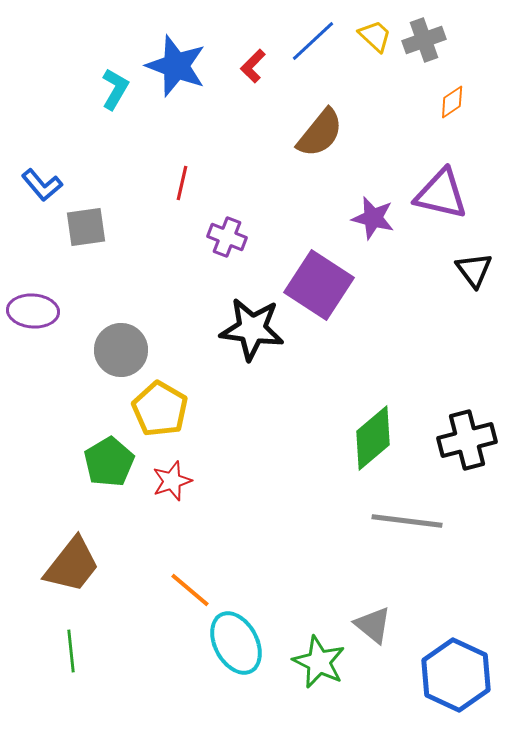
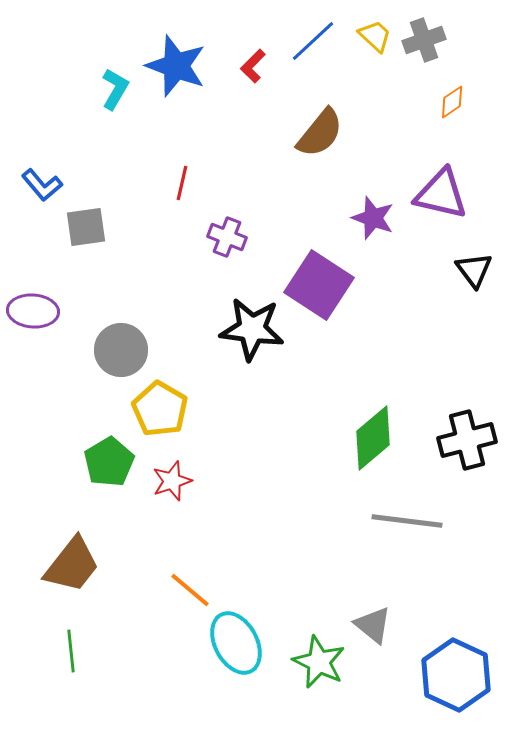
purple star: rotated 6 degrees clockwise
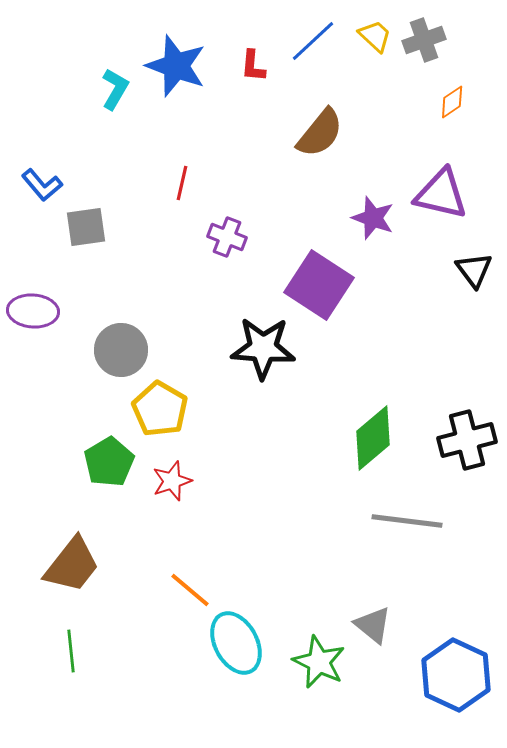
red L-shape: rotated 40 degrees counterclockwise
black star: moved 11 px right, 19 px down; rotated 4 degrees counterclockwise
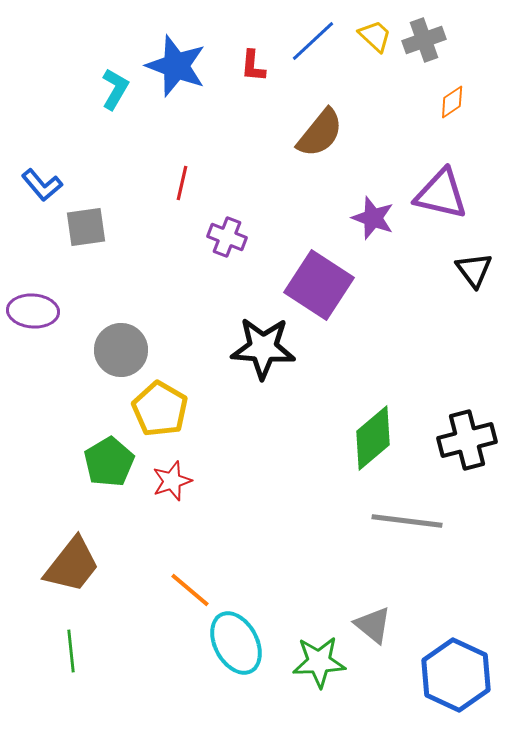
green star: rotated 28 degrees counterclockwise
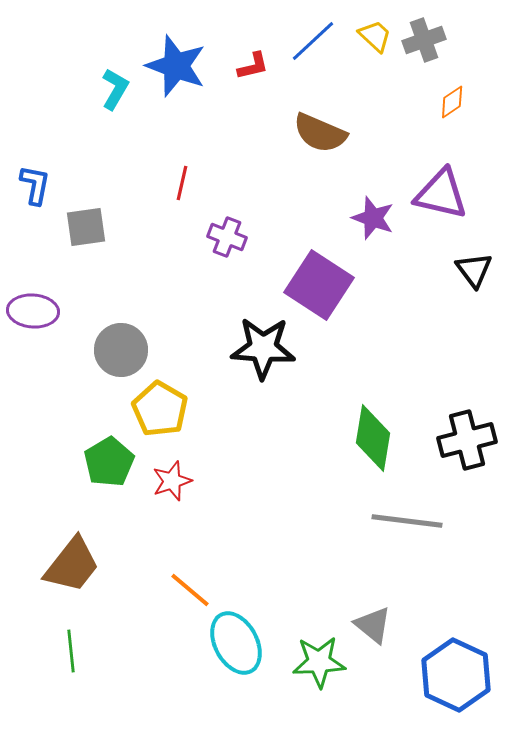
red L-shape: rotated 108 degrees counterclockwise
brown semicircle: rotated 74 degrees clockwise
blue L-shape: moved 7 px left; rotated 129 degrees counterclockwise
green diamond: rotated 40 degrees counterclockwise
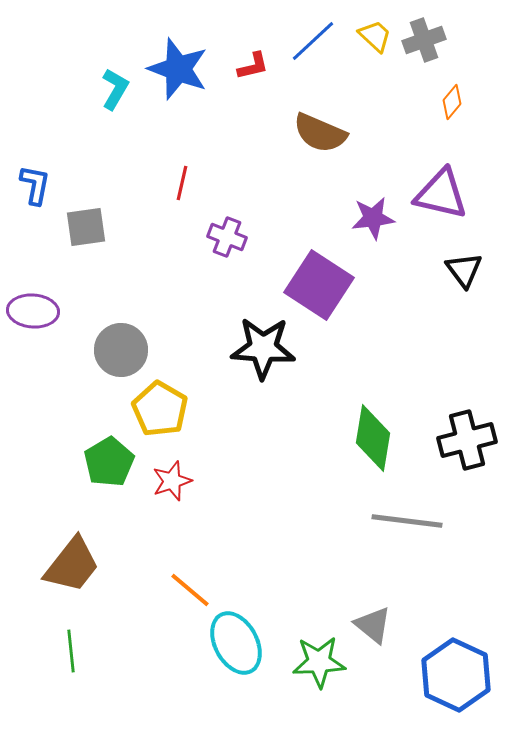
blue star: moved 2 px right, 3 px down
orange diamond: rotated 16 degrees counterclockwise
purple star: rotated 27 degrees counterclockwise
black triangle: moved 10 px left
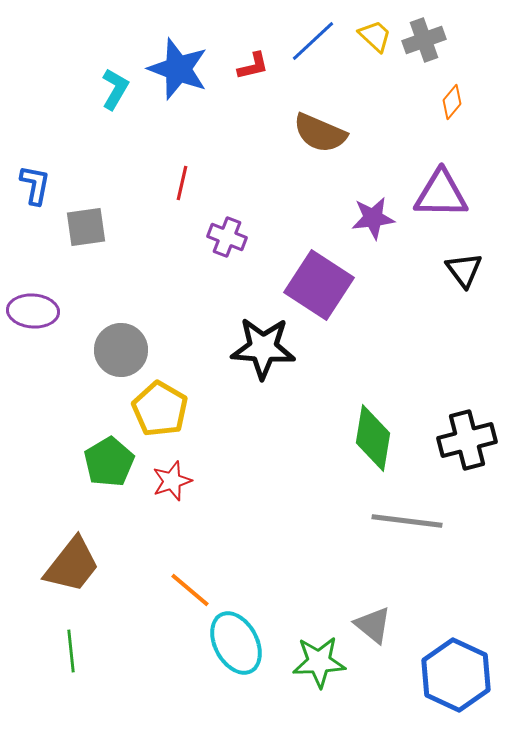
purple triangle: rotated 12 degrees counterclockwise
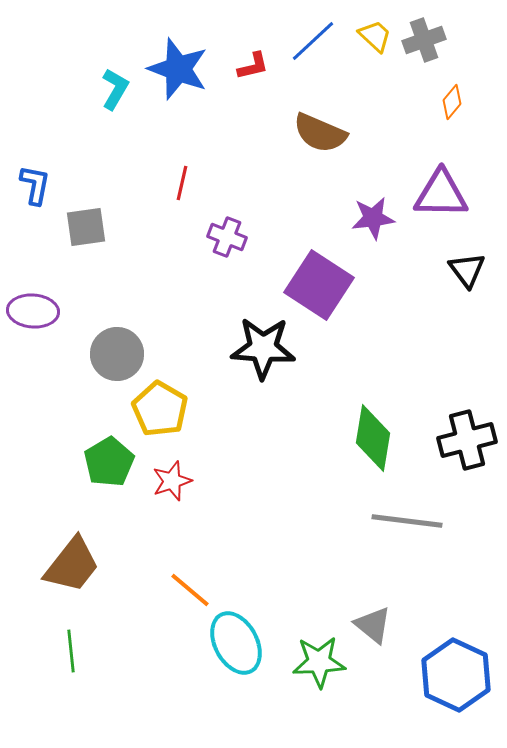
black triangle: moved 3 px right
gray circle: moved 4 px left, 4 px down
